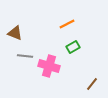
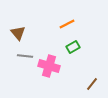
brown triangle: moved 3 px right; rotated 28 degrees clockwise
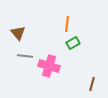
orange line: rotated 56 degrees counterclockwise
green rectangle: moved 4 px up
brown line: rotated 24 degrees counterclockwise
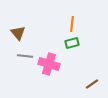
orange line: moved 5 px right
green rectangle: moved 1 px left; rotated 16 degrees clockwise
pink cross: moved 2 px up
brown line: rotated 40 degrees clockwise
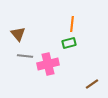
brown triangle: moved 1 px down
green rectangle: moved 3 px left
pink cross: moved 1 px left; rotated 30 degrees counterclockwise
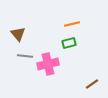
orange line: rotated 70 degrees clockwise
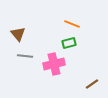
orange line: rotated 35 degrees clockwise
pink cross: moved 6 px right
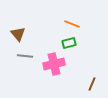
brown line: rotated 32 degrees counterclockwise
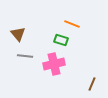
green rectangle: moved 8 px left, 3 px up; rotated 32 degrees clockwise
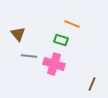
gray line: moved 4 px right
pink cross: rotated 30 degrees clockwise
